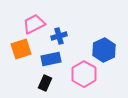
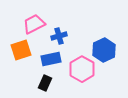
orange square: moved 1 px down
pink hexagon: moved 2 px left, 5 px up
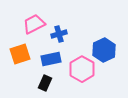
blue cross: moved 2 px up
orange square: moved 1 px left, 4 px down
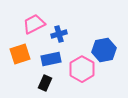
blue hexagon: rotated 15 degrees clockwise
